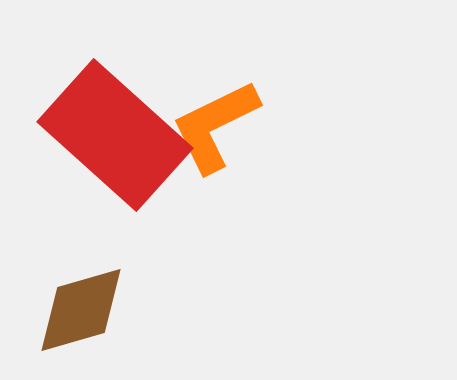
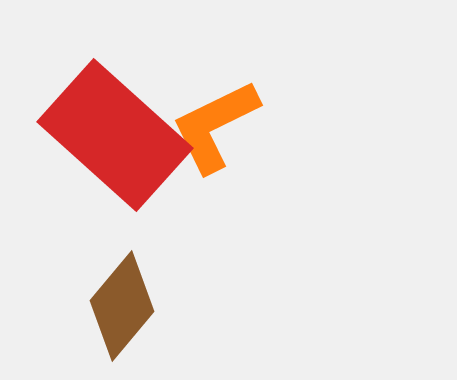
brown diamond: moved 41 px right, 4 px up; rotated 34 degrees counterclockwise
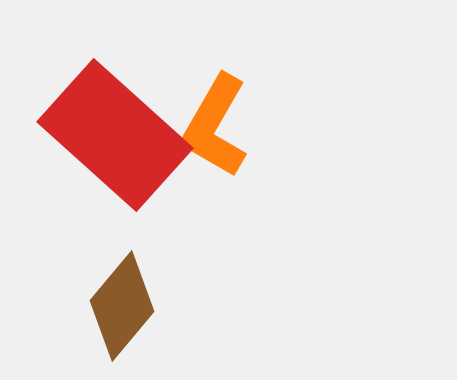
orange L-shape: rotated 34 degrees counterclockwise
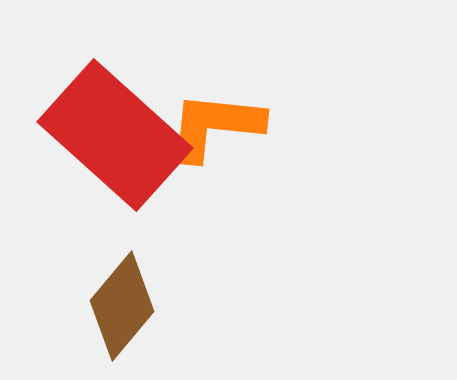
orange L-shape: rotated 66 degrees clockwise
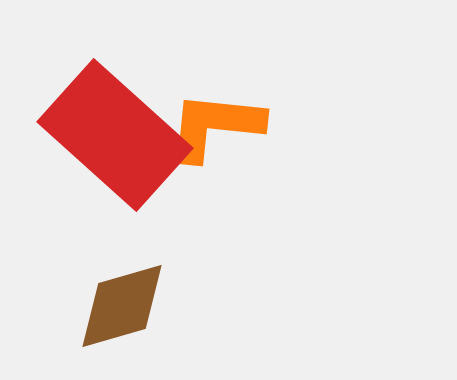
brown diamond: rotated 34 degrees clockwise
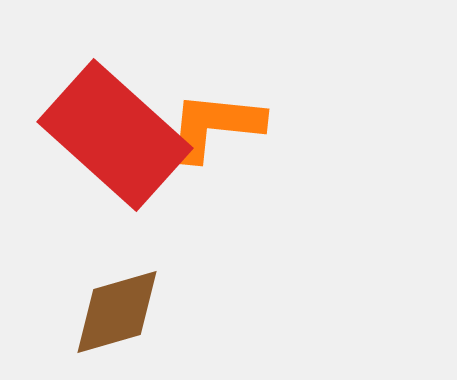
brown diamond: moved 5 px left, 6 px down
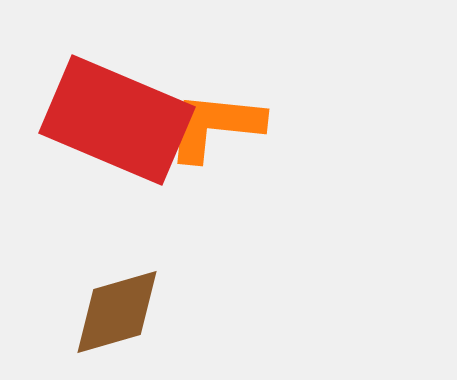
red rectangle: moved 2 px right, 15 px up; rotated 19 degrees counterclockwise
